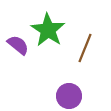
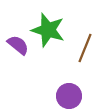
green star: rotated 16 degrees counterclockwise
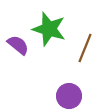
green star: moved 1 px right, 1 px up
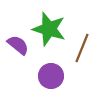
brown line: moved 3 px left
purple circle: moved 18 px left, 20 px up
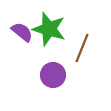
purple semicircle: moved 4 px right, 13 px up
purple circle: moved 2 px right, 1 px up
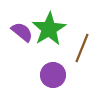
green star: rotated 24 degrees clockwise
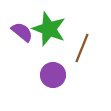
green star: rotated 20 degrees counterclockwise
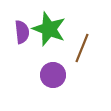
purple semicircle: rotated 45 degrees clockwise
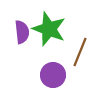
brown line: moved 2 px left, 4 px down
